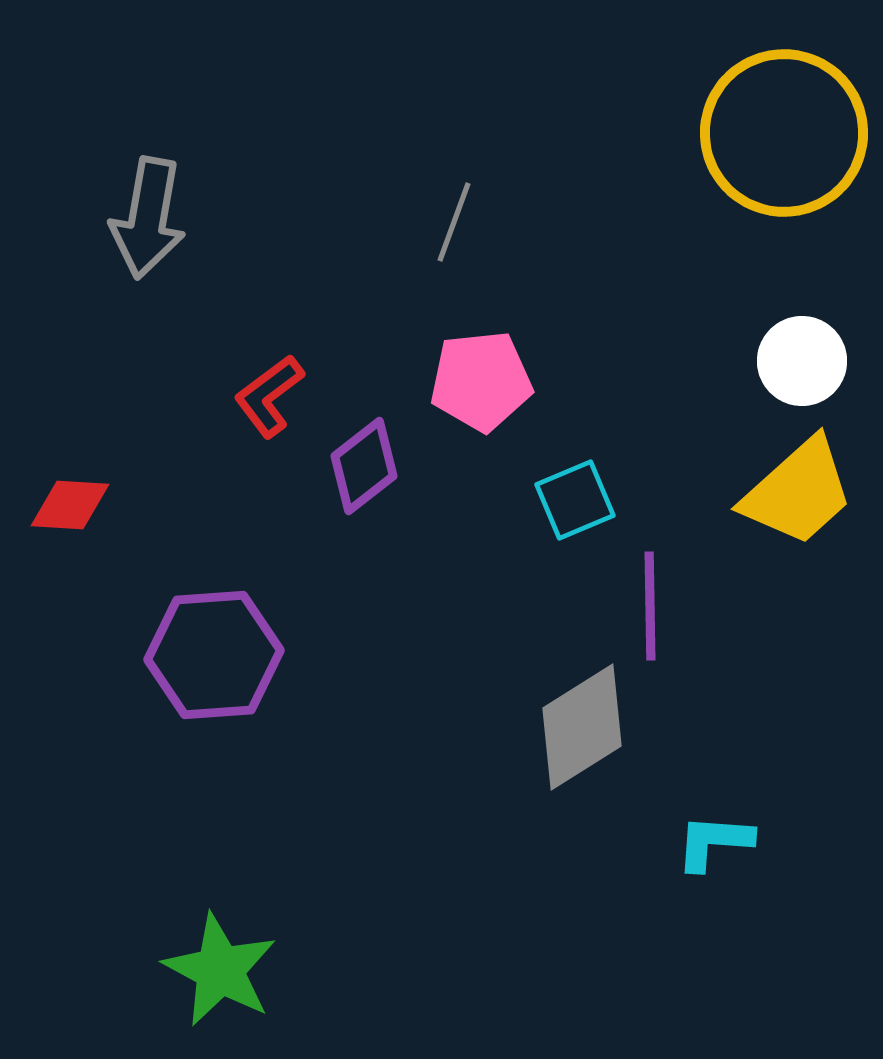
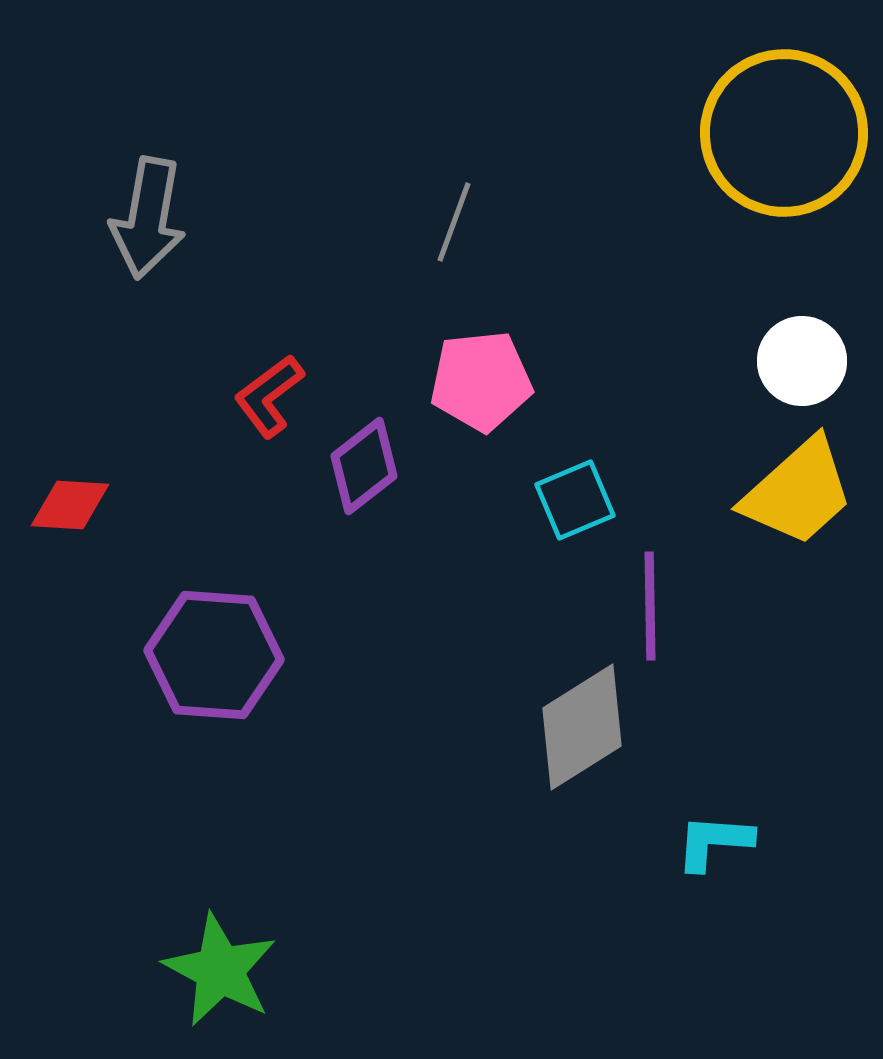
purple hexagon: rotated 8 degrees clockwise
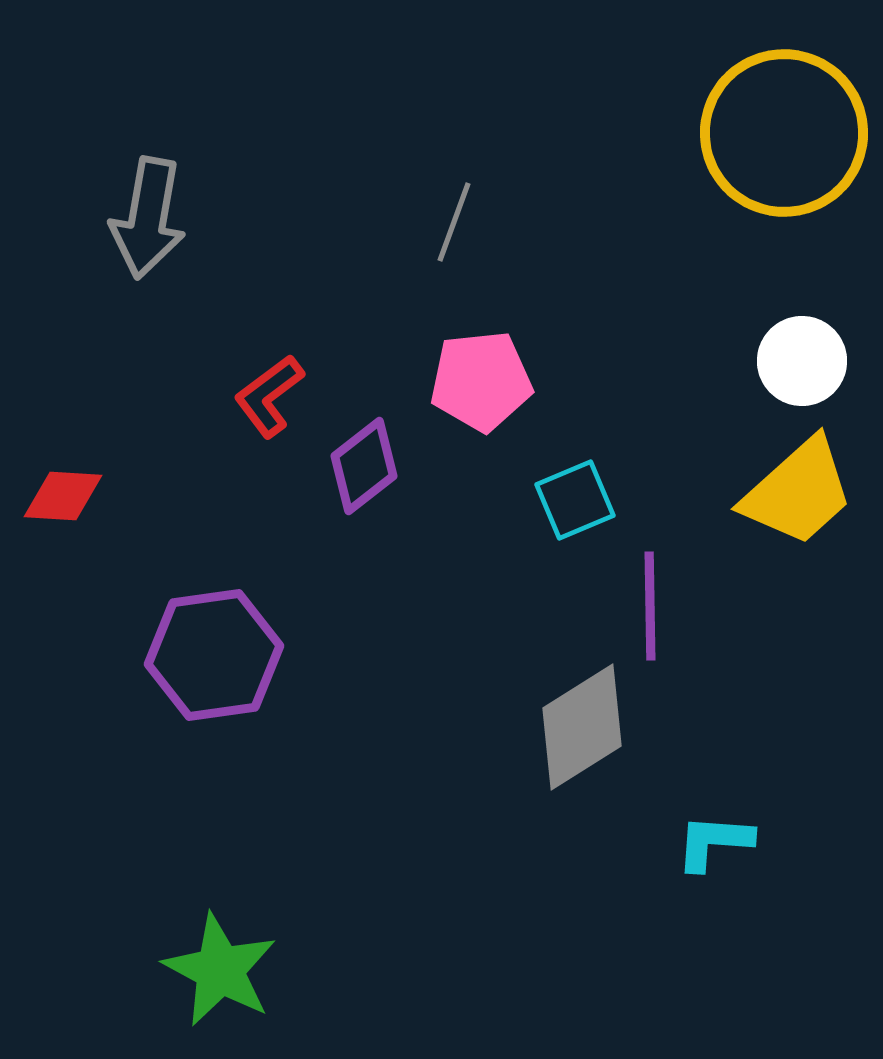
red diamond: moved 7 px left, 9 px up
purple hexagon: rotated 12 degrees counterclockwise
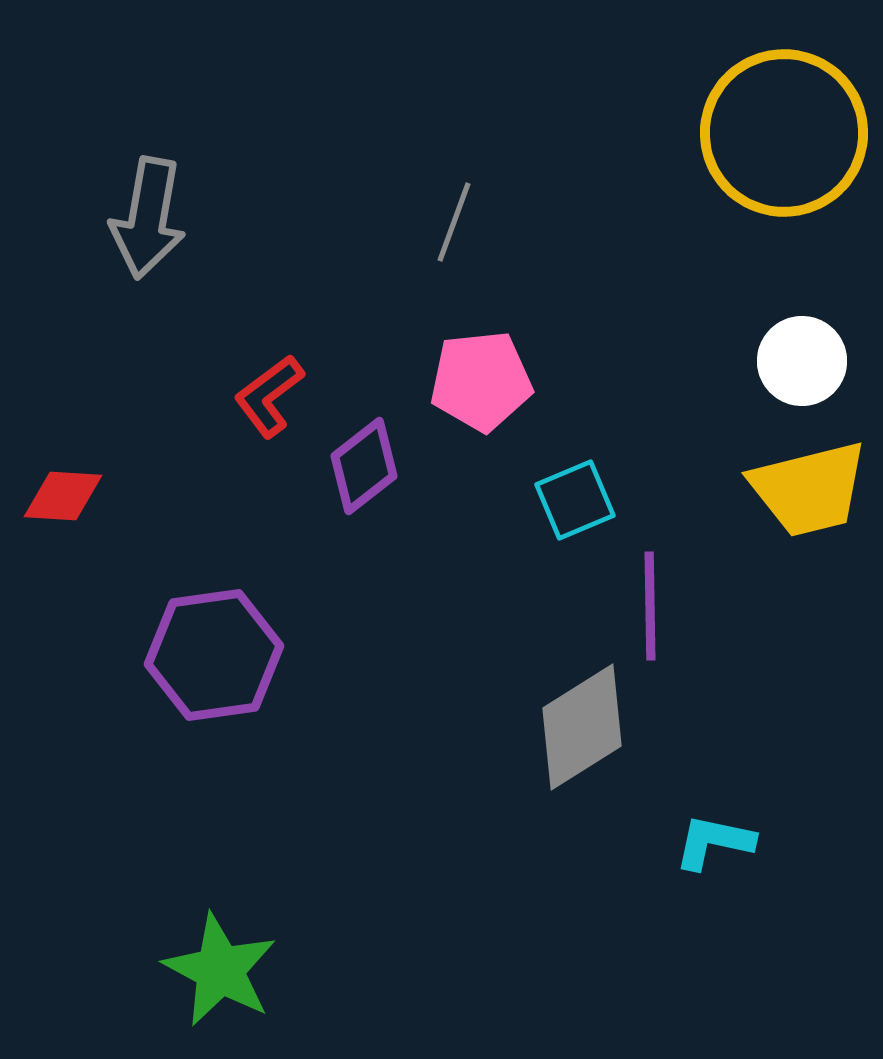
yellow trapezoid: moved 11 px right, 3 px up; rotated 28 degrees clockwise
cyan L-shape: rotated 8 degrees clockwise
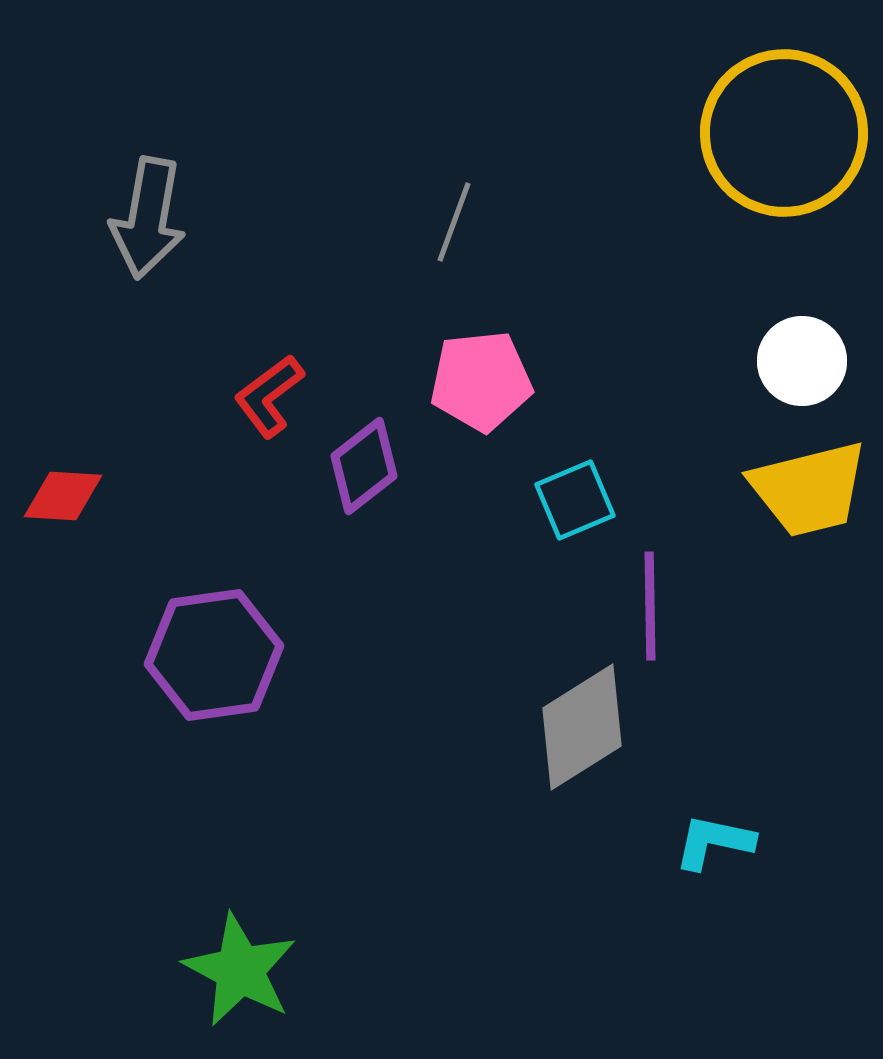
green star: moved 20 px right
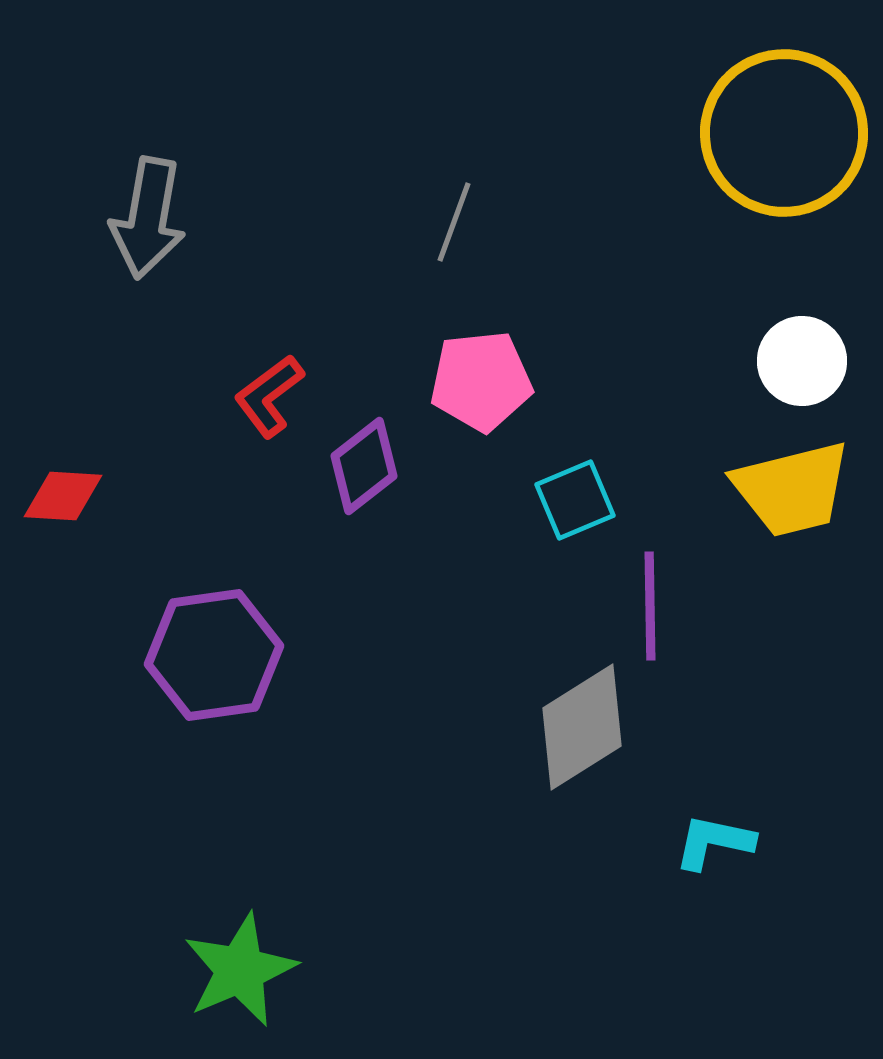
yellow trapezoid: moved 17 px left
green star: rotated 21 degrees clockwise
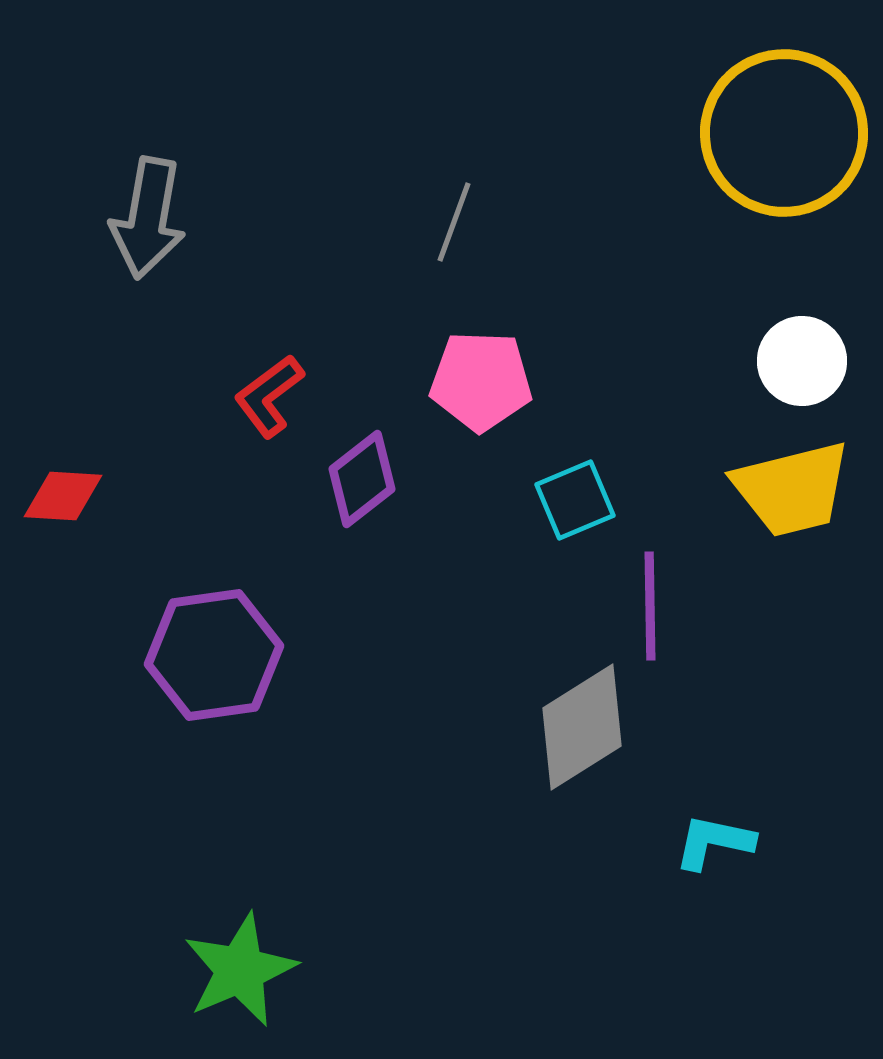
pink pentagon: rotated 8 degrees clockwise
purple diamond: moved 2 px left, 13 px down
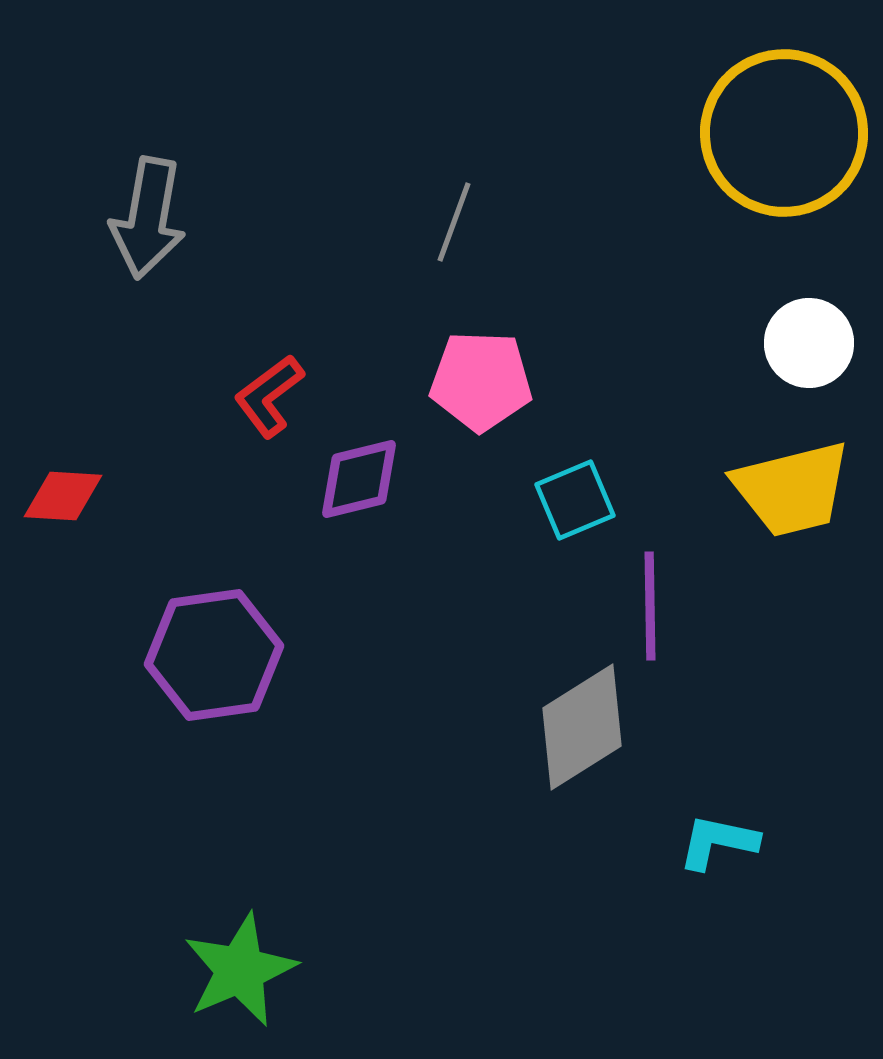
white circle: moved 7 px right, 18 px up
purple diamond: moved 3 px left; rotated 24 degrees clockwise
cyan L-shape: moved 4 px right
